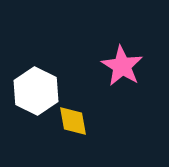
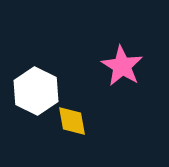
yellow diamond: moved 1 px left
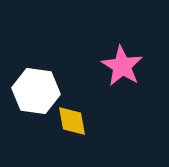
white hexagon: rotated 18 degrees counterclockwise
